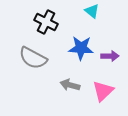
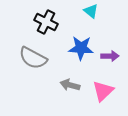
cyan triangle: moved 1 px left
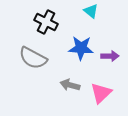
pink triangle: moved 2 px left, 2 px down
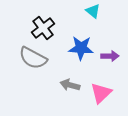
cyan triangle: moved 2 px right
black cross: moved 3 px left, 6 px down; rotated 25 degrees clockwise
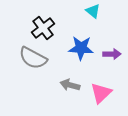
purple arrow: moved 2 px right, 2 px up
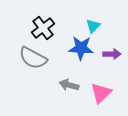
cyan triangle: moved 15 px down; rotated 35 degrees clockwise
gray arrow: moved 1 px left
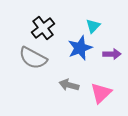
blue star: moved 1 px left; rotated 25 degrees counterclockwise
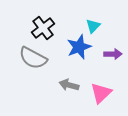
blue star: moved 1 px left, 1 px up
purple arrow: moved 1 px right
